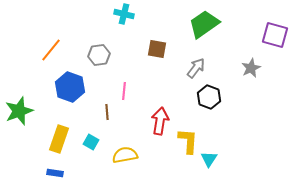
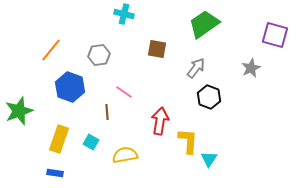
pink line: moved 1 px down; rotated 60 degrees counterclockwise
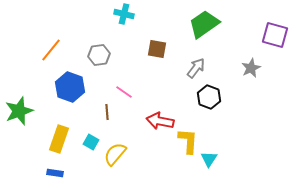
red arrow: rotated 88 degrees counterclockwise
yellow semicircle: moved 10 px left, 1 px up; rotated 40 degrees counterclockwise
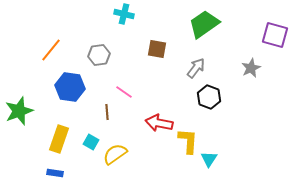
blue hexagon: rotated 12 degrees counterclockwise
red arrow: moved 1 px left, 2 px down
yellow semicircle: rotated 15 degrees clockwise
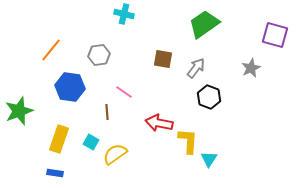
brown square: moved 6 px right, 10 px down
